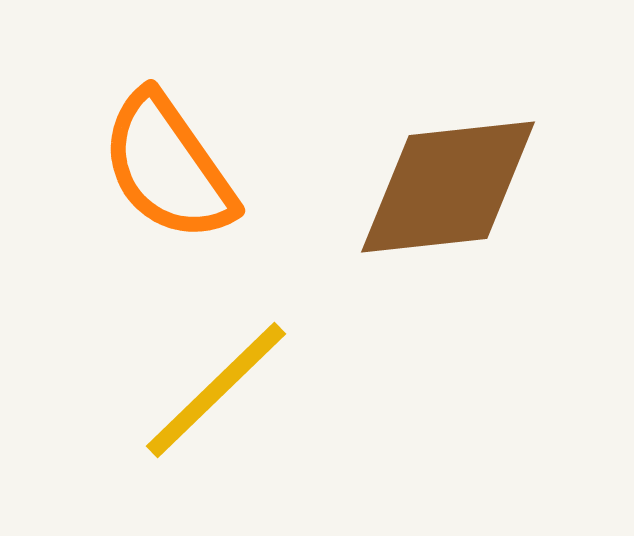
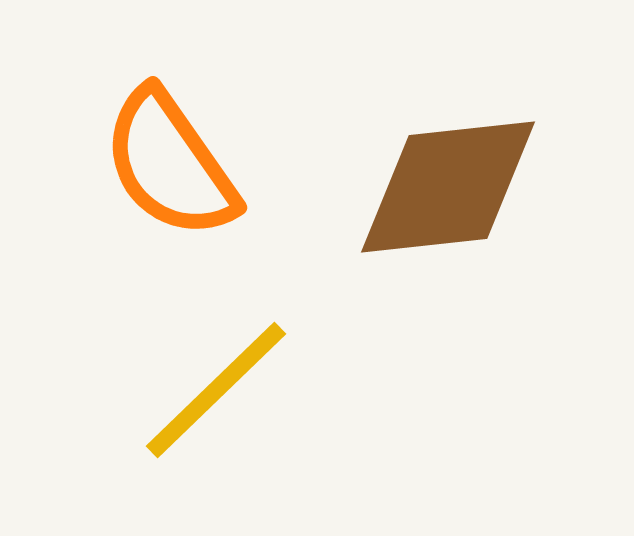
orange semicircle: moved 2 px right, 3 px up
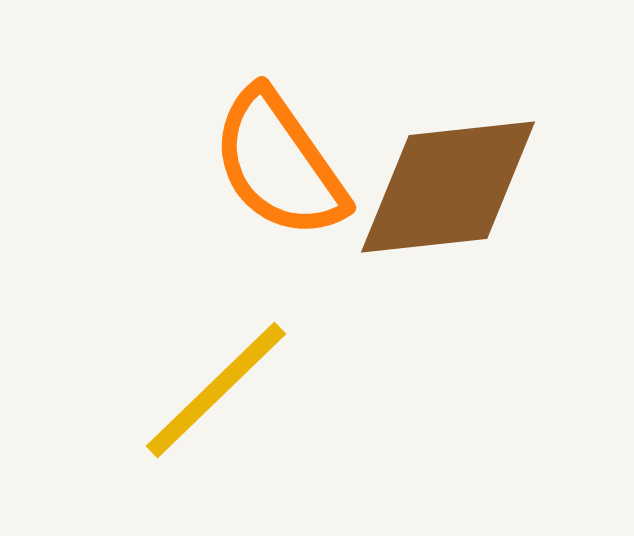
orange semicircle: moved 109 px right
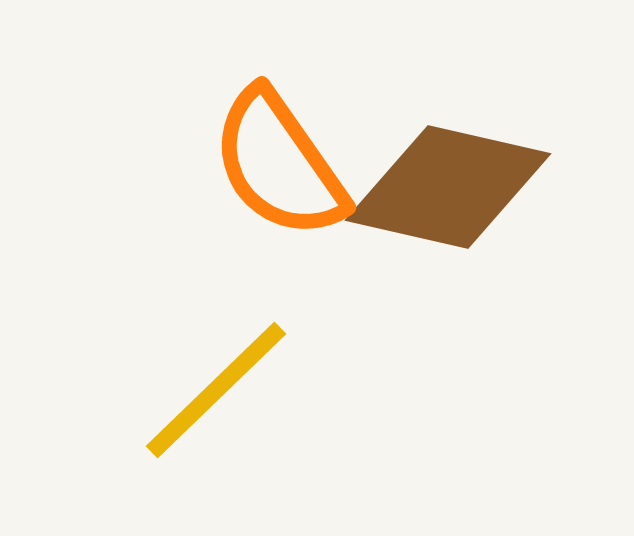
brown diamond: rotated 19 degrees clockwise
